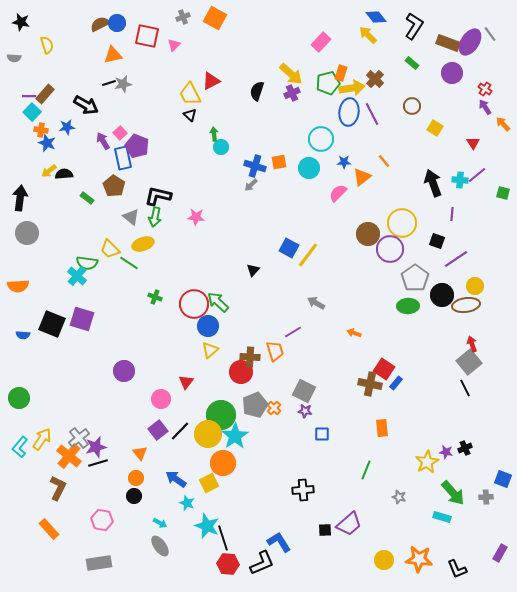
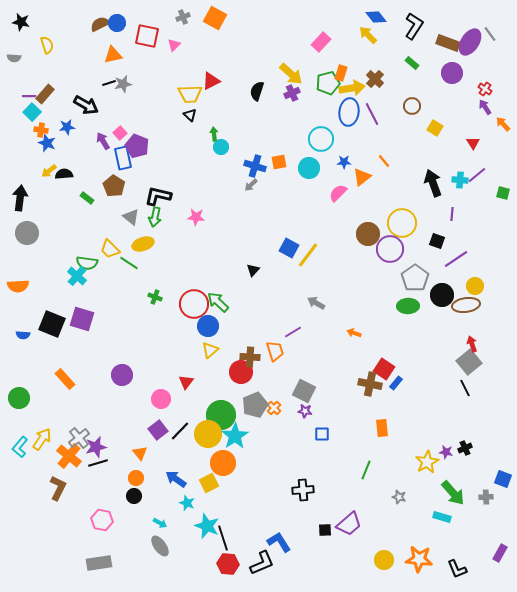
yellow trapezoid at (190, 94): rotated 65 degrees counterclockwise
purple circle at (124, 371): moved 2 px left, 4 px down
orange rectangle at (49, 529): moved 16 px right, 150 px up
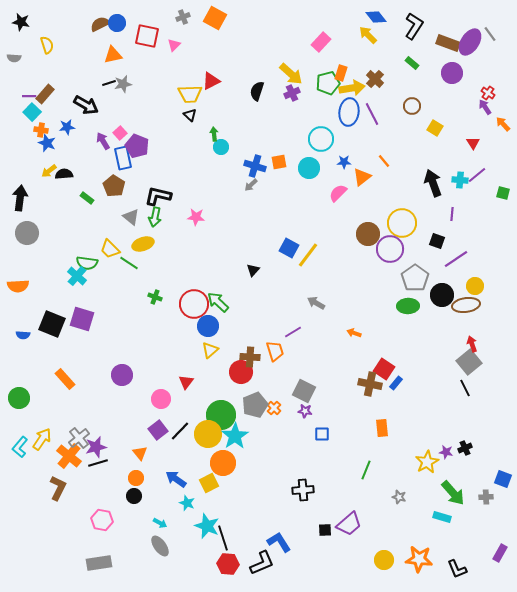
red cross at (485, 89): moved 3 px right, 4 px down
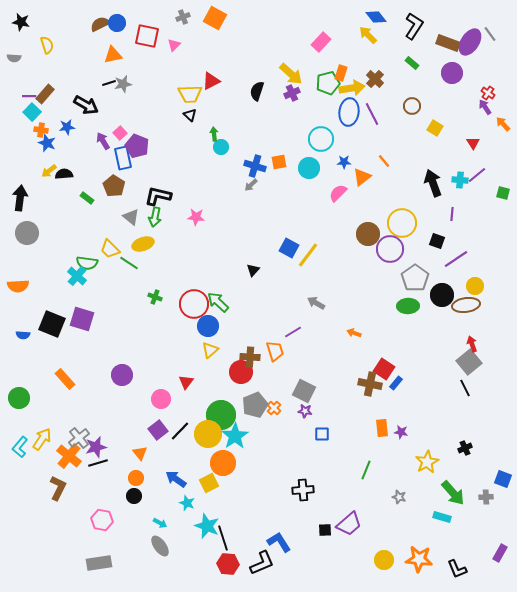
purple star at (446, 452): moved 45 px left, 20 px up
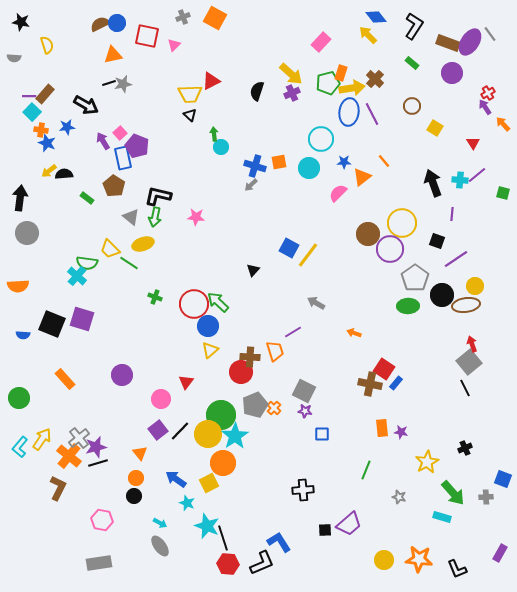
red cross at (488, 93): rotated 24 degrees clockwise
